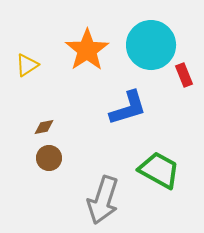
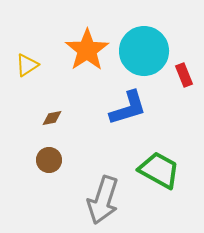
cyan circle: moved 7 px left, 6 px down
brown diamond: moved 8 px right, 9 px up
brown circle: moved 2 px down
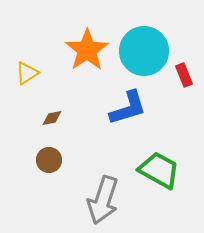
yellow triangle: moved 8 px down
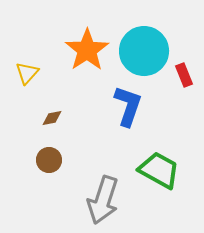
yellow triangle: rotated 15 degrees counterclockwise
blue L-shape: moved 2 px up; rotated 54 degrees counterclockwise
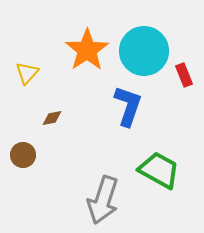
brown circle: moved 26 px left, 5 px up
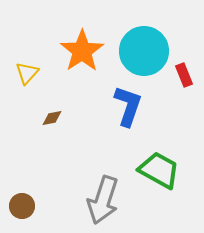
orange star: moved 5 px left, 1 px down
brown circle: moved 1 px left, 51 px down
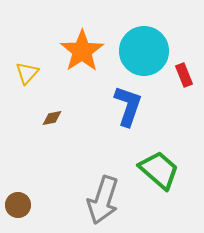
green trapezoid: rotated 12 degrees clockwise
brown circle: moved 4 px left, 1 px up
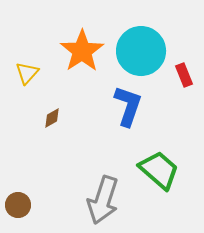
cyan circle: moved 3 px left
brown diamond: rotated 20 degrees counterclockwise
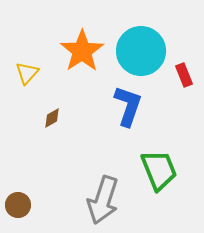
green trapezoid: rotated 27 degrees clockwise
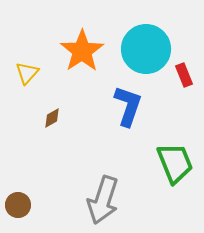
cyan circle: moved 5 px right, 2 px up
green trapezoid: moved 16 px right, 7 px up
